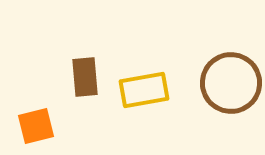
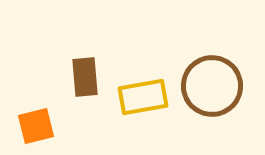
brown circle: moved 19 px left, 3 px down
yellow rectangle: moved 1 px left, 7 px down
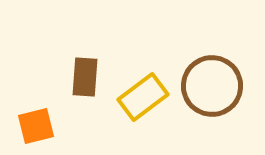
brown rectangle: rotated 9 degrees clockwise
yellow rectangle: rotated 27 degrees counterclockwise
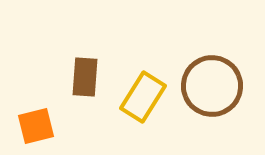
yellow rectangle: rotated 21 degrees counterclockwise
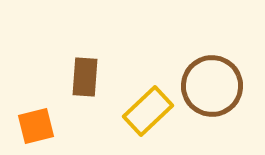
yellow rectangle: moved 5 px right, 14 px down; rotated 15 degrees clockwise
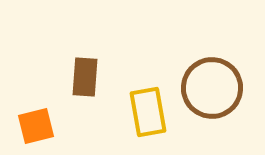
brown circle: moved 2 px down
yellow rectangle: moved 1 px down; rotated 57 degrees counterclockwise
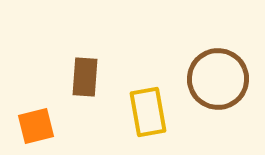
brown circle: moved 6 px right, 9 px up
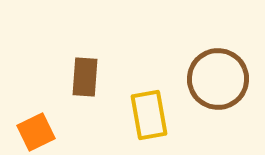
yellow rectangle: moved 1 px right, 3 px down
orange square: moved 6 px down; rotated 12 degrees counterclockwise
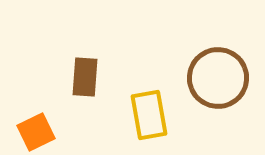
brown circle: moved 1 px up
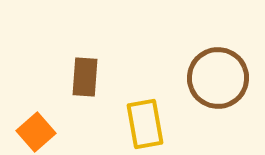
yellow rectangle: moved 4 px left, 9 px down
orange square: rotated 15 degrees counterclockwise
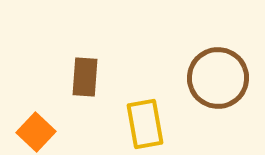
orange square: rotated 6 degrees counterclockwise
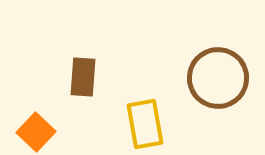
brown rectangle: moved 2 px left
